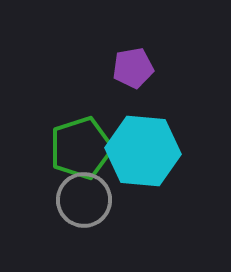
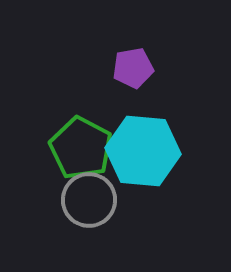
green pentagon: rotated 26 degrees counterclockwise
gray circle: moved 5 px right
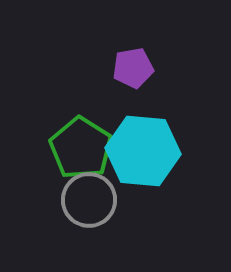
green pentagon: rotated 4 degrees clockwise
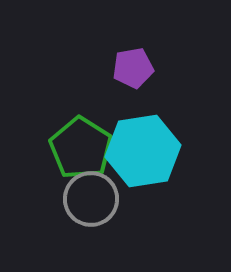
cyan hexagon: rotated 14 degrees counterclockwise
gray circle: moved 2 px right, 1 px up
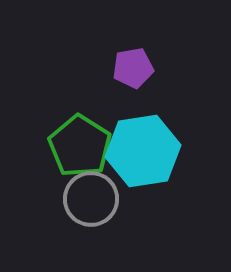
green pentagon: moved 1 px left, 2 px up
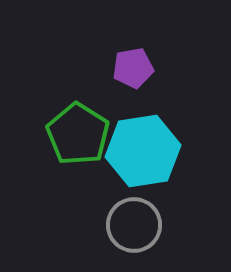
green pentagon: moved 2 px left, 12 px up
gray circle: moved 43 px right, 26 px down
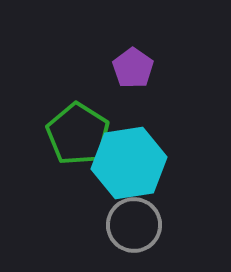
purple pentagon: rotated 27 degrees counterclockwise
cyan hexagon: moved 14 px left, 12 px down
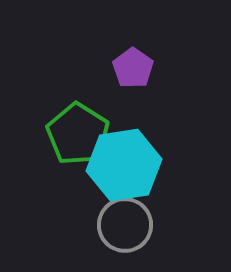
cyan hexagon: moved 5 px left, 2 px down
gray circle: moved 9 px left
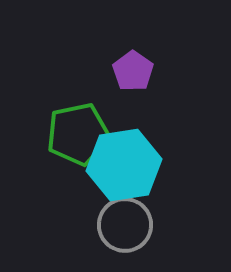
purple pentagon: moved 3 px down
green pentagon: rotated 28 degrees clockwise
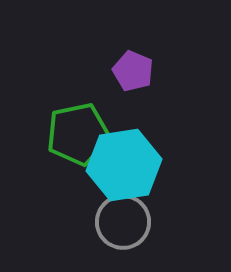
purple pentagon: rotated 12 degrees counterclockwise
gray circle: moved 2 px left, 3 px up
